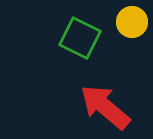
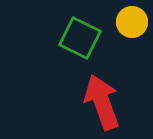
red arrow: moved 3 px left, 5 px up; rotated 30 degrees clockwise
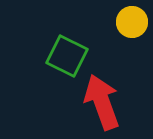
green square: moved 13 px left, 18 px down
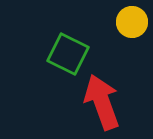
green square: moved 1 px right, 2 px up
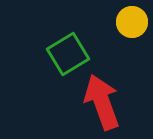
green square: rotated 33 degrees clockwise
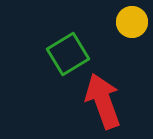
red arrow: moved 1 px right, 1 px up
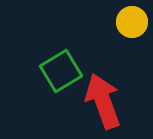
green square: moved 7 px left, 17 px down
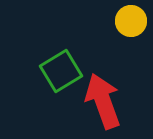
yellow circle: moved 1 px left, 1 px up
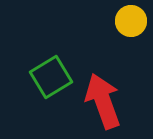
green square: moved 10 px left, 6 px down
